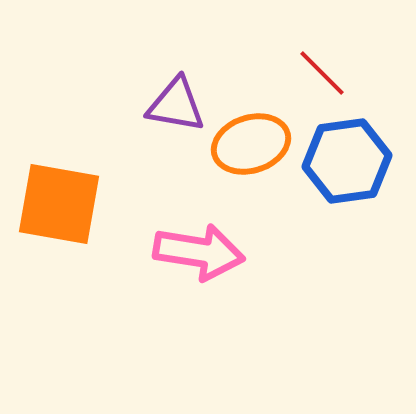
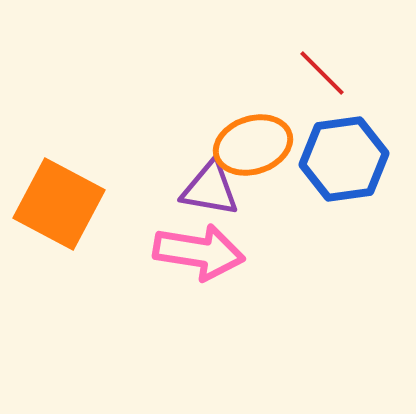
purple triangle: moved 34 px right, 84 px down
orange ellipse: moved 2 px right, 1 px down
blue hexagon: moved 3 px left, 2 px up
orange square: rotated 18 degrees clockwise
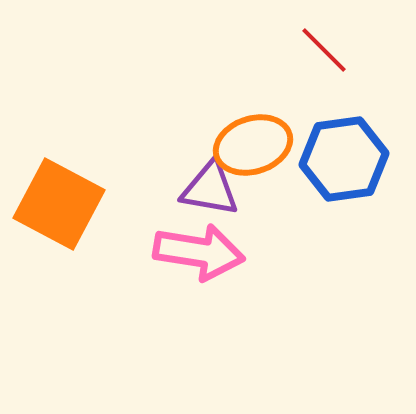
red line: moved 2 px right, 23 px up
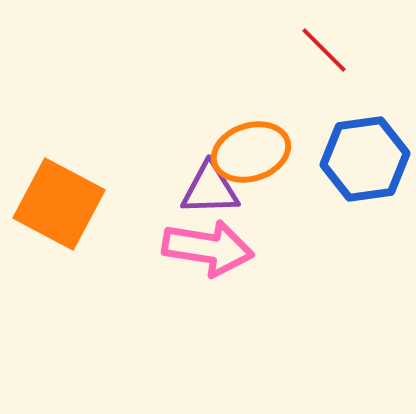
orange ellipse: moved 2 px left, 7 px down
blue hexagon: moved 21 px right
purple triangle: rotated 12 degrees counterclockwise
pink arrow: moved 9 px right, 4 px up
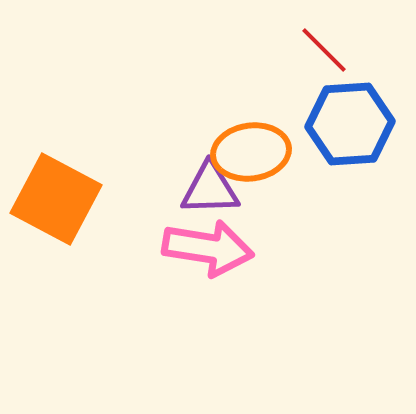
orange ellipse: rotated 10 degrees clockwise
blue hexagon: moved 15 px left, 35 px up; rotated 4 degrees clockwise
orange square: moved 3 px left, 5 px up
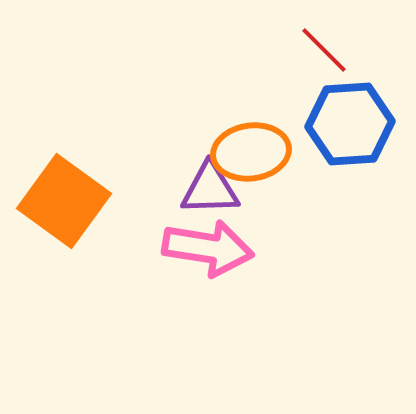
orange square: moved 8 px right, 2 px down; rotated 8 degrees clockwise
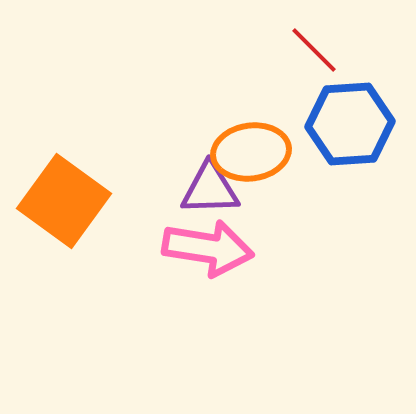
red line: moved 10 px left
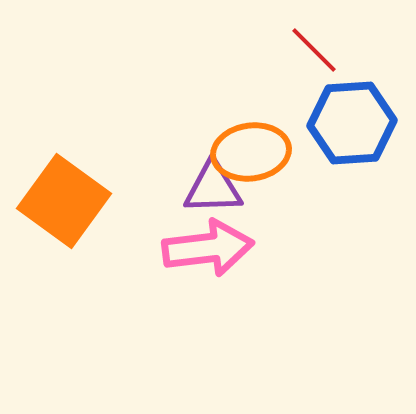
blue hexagon: moved 2 px right, 1 px up
purple triangle: moved 3 px right, 1 px up
pink arrow: rotated 16 degrees counterclockwise
